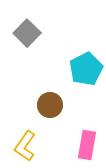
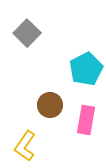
pink rectangle: moved 1 px left, 25 px up
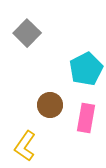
pink rectangle: moved 2 px up
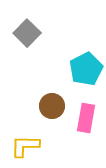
brown circle: moved 2 px right, 1 px down
yellow L-shape: rotated 56 degrees clockwise
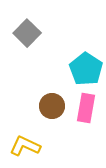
cyan pentagon: rotated 12 degrees counterclockwise
pink rectangle: moved 10 px up
yellow L-shape: rotated 24 degrees clockwise
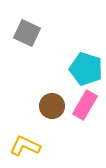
gray square: rotated 20 degrees counterclockwise
cyan pentagon: rotated 16 degrees counterclockwise
pink rectangle: moved 1 px left, 3 px up; rotated 20 degrees clockwise
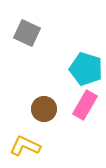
brown circle: moved 8 px left, 3 px down
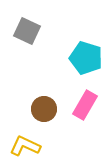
gray square: moved 2 px up
cyan pentagon: moved 11 px up
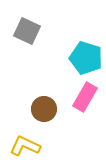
pink rectangle: moved 8 px up
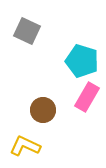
cyan pentagon: moved 4 px left, 3 px down
pink rectangle: moved 2 px right
brown circle: moved 1 px left, 1 px down
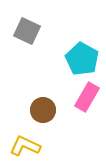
cyan pentagon: moved 2 px up; rotated 12 degrees clockwise
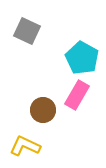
cyan pentagon: moved 1 px up
pink rectangle: moved 10 px left, 2 px up
